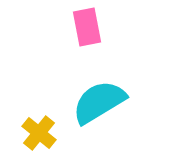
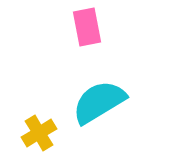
yellow cross: rotated 20 degrees clockwise
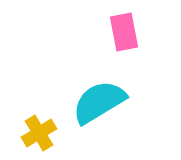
pink rectangle: moved 37 px right, 5 px down
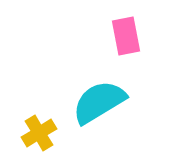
pink rectangle: moved 2 px right, 4 px down
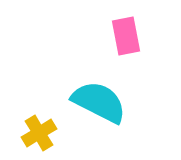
cyan semicircle: rotated 58 degrees clockwise
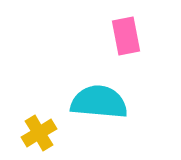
cyan semicircle: rotated 22 degrees counterclockwise
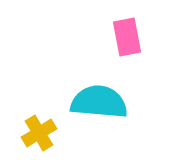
pink rectangle: moved 1 px right, 1 px down
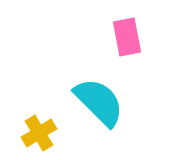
cyan semicircle: rotated 40 degrees clockwise
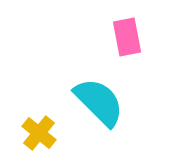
yellow cross: rotated 20 degrees counterclockwise
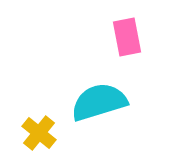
cyan semicircle: rotated 62 degrees counterclockwise
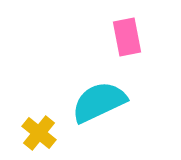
cyan semicircle: rotated 8 degrees counterclockwise
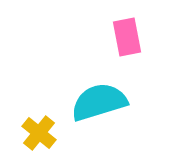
cyan semicircle: rotated 8 degrees clockwise
